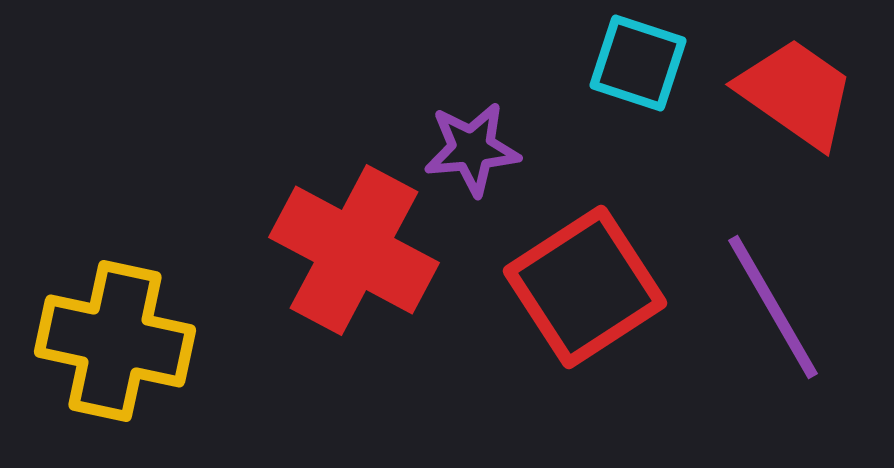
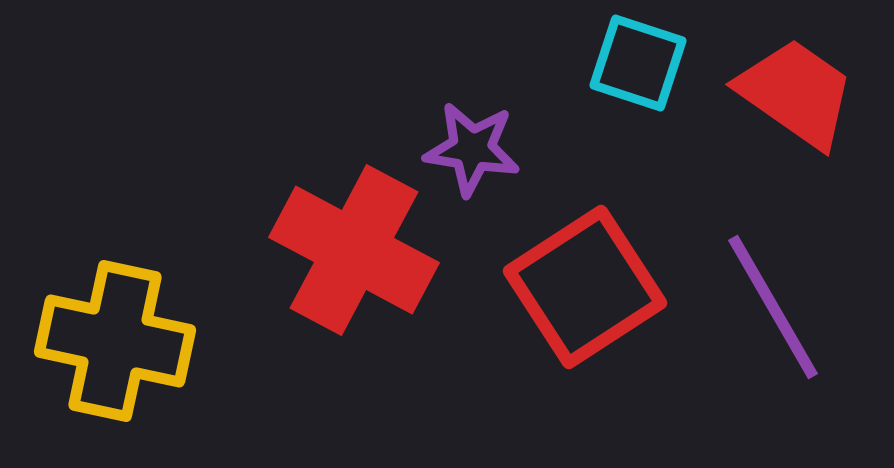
purple star: rotated 14 degrees clockwise
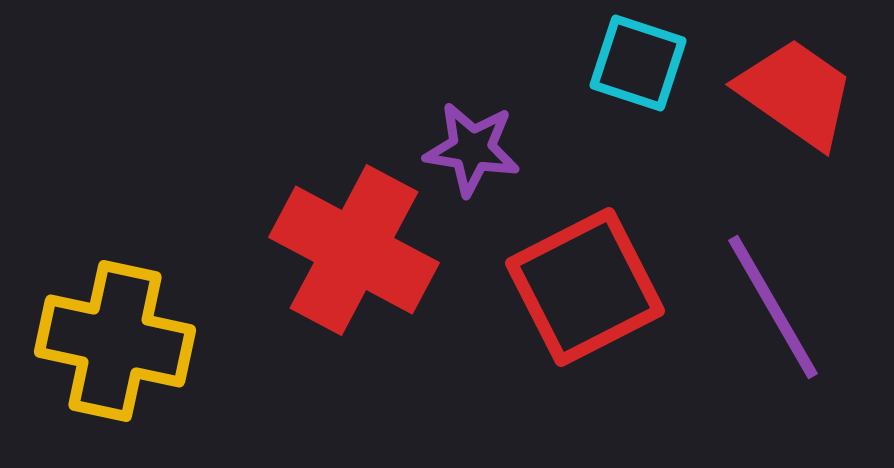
red square: rotated 6 degrees clockwise
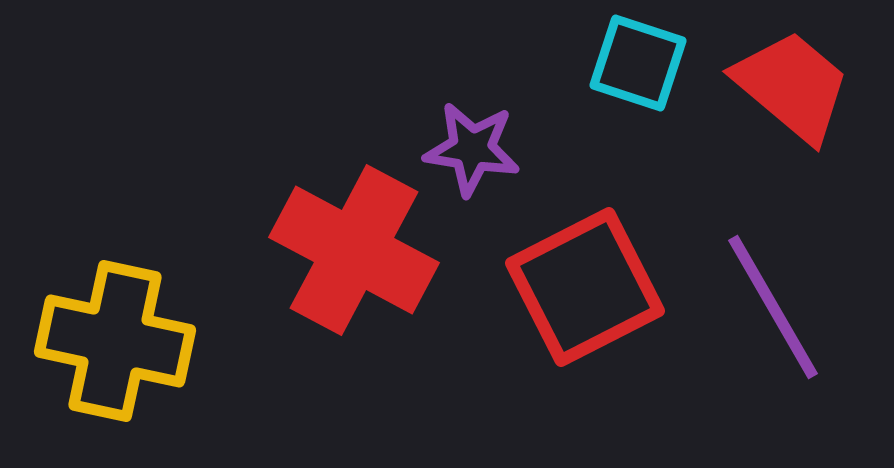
red trapezoid: moved 4 px left, 7 px up; rotated 5 degrees clockwise
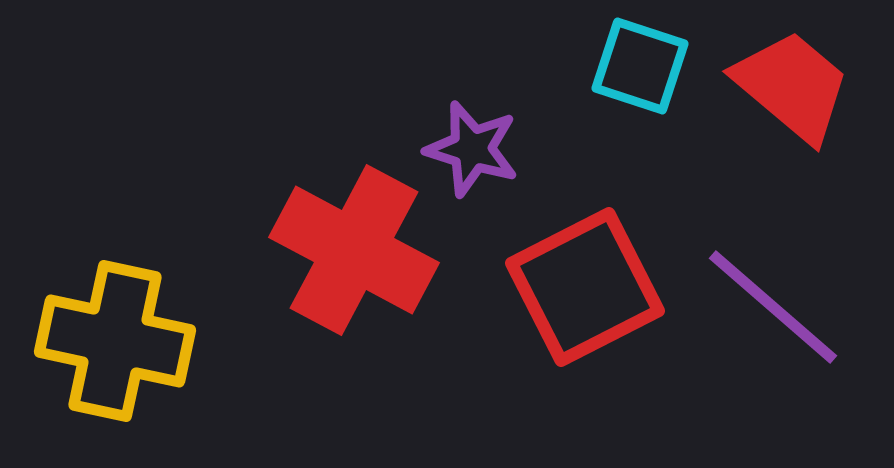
cyan square: moved 2 px right, 3 px down
purple star: rotated 8 degrees clockwise
purple line: rotated 19 degrees counterclockwise
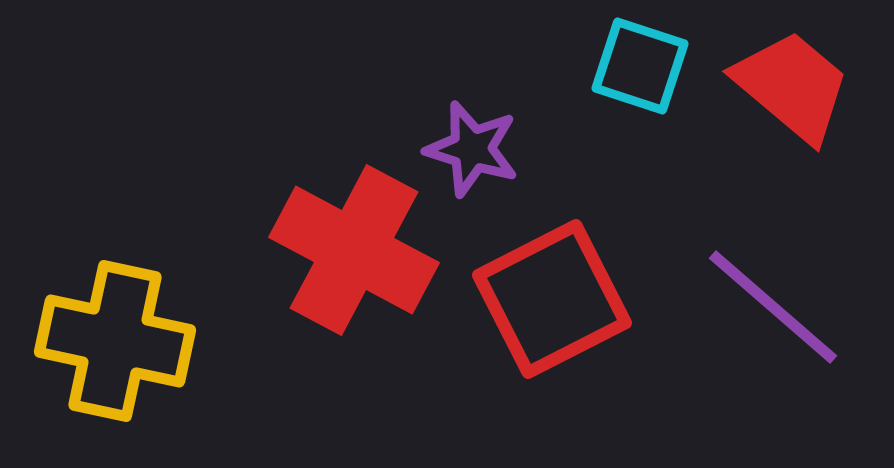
red square: moved 33 px left, 12 px down
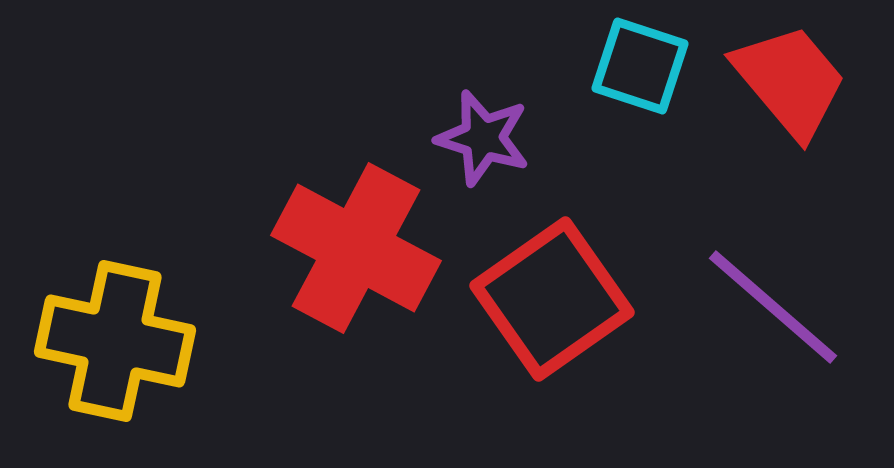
red trapezoid: moved 2 px left, 5 px up; rotated 10 degrees clockwise
purple star: moved 11 px right, 11 px up
red cross: moved 2 px right, 2 px up
red square: rotated 8 degrees counterclockwise
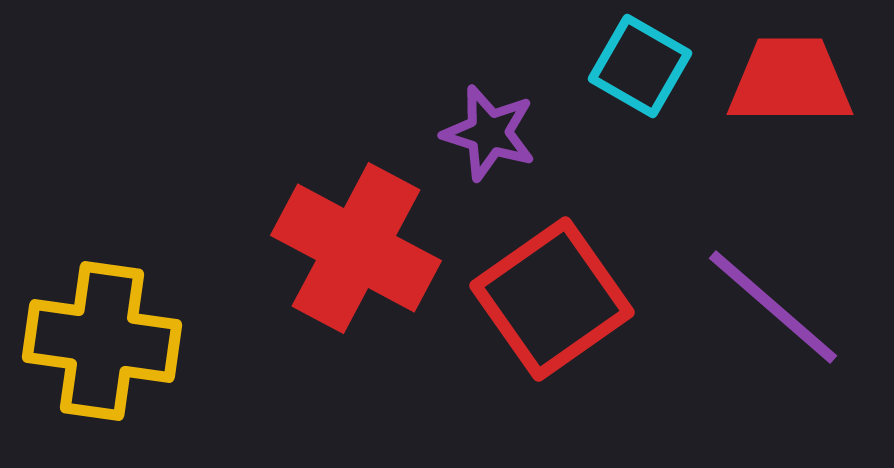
cyan square: rotated 12 degrees clockwise
red trapezoid: rotated 50 degrees counterclockwise
purple star: moved 6 px right, 5 px up
yellow cross: moved 13 px left; rotated 4 degrees counterclockwise
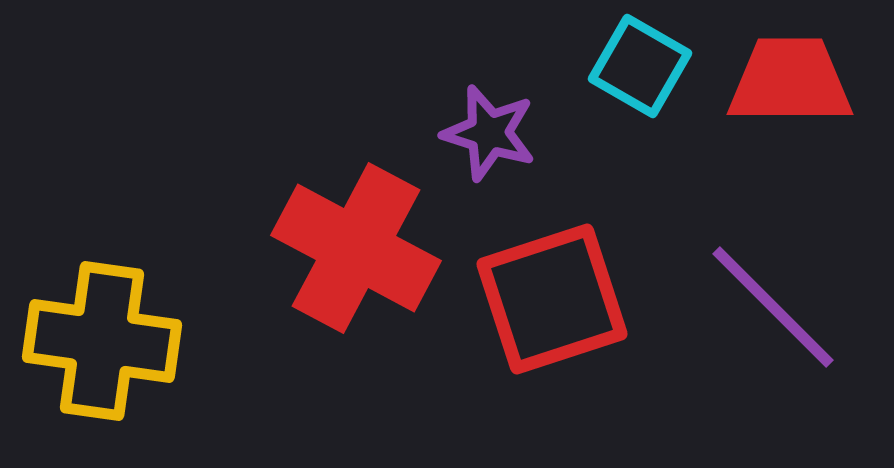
red square: rotated 17 degrees clockwise
purple line: rotated 4 degrees clockwise
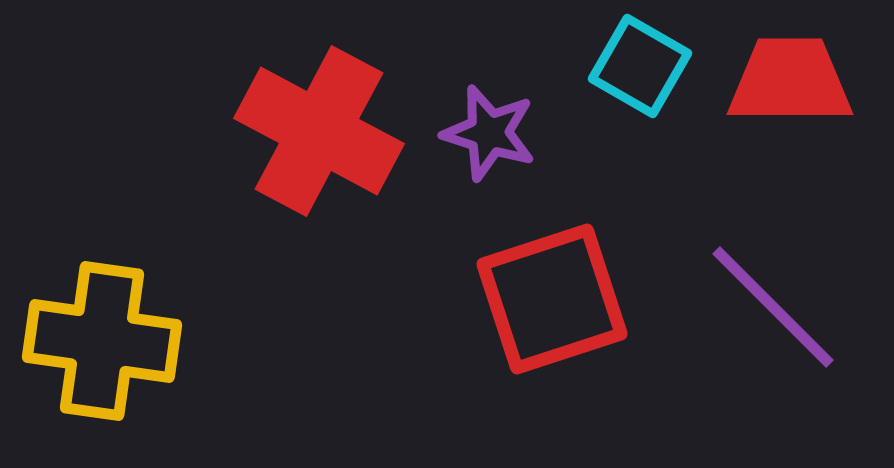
red cross: moved 37 px left, 117 px up
